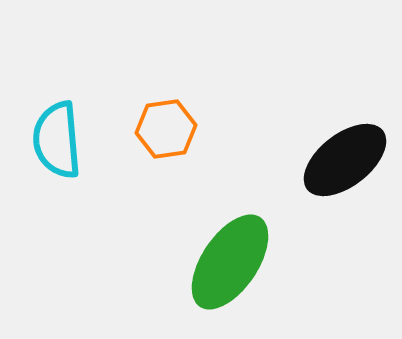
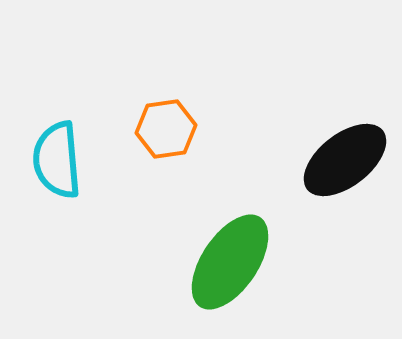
cyan semicircle: moved 20 px down
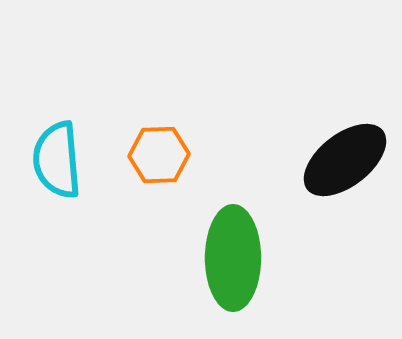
orange hexagon: moved 7 px left, 26 px down; rotated 6 degrees clockwise
green ellipse: moved 3 px right, 4 px up; rotated 34 degrees counterclockwise
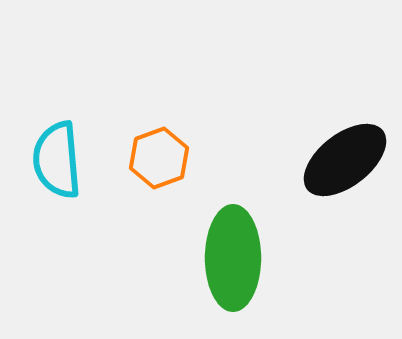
orange hexagon: moved 3 px down; rotated 18 degrees counterclockwise
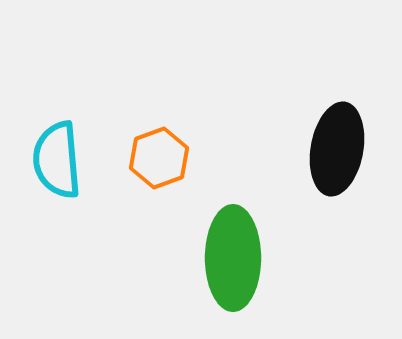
black ellipse: moved 8 px left, 11 px up; rotated 42 degrees counterclockwise
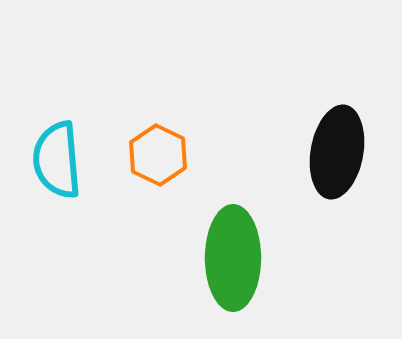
black ellipse: moved 3 px down
orange hexagon: moved 1 px left, 3 px up; rotated 14 degrees counterclockwise
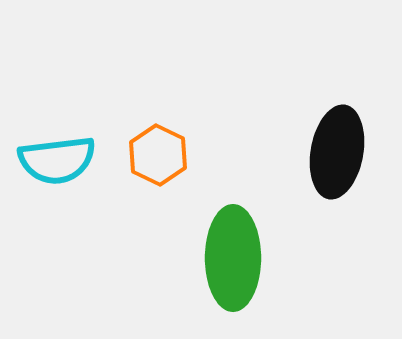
cyan semicircle: rotated 92 degrees counterclockwise
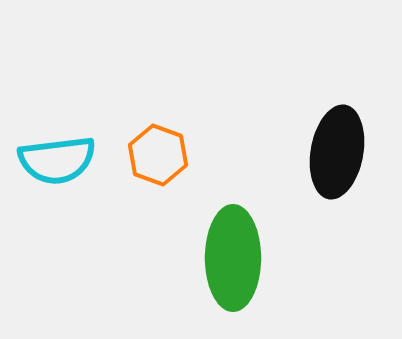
orange hexagon: rotated 6 degrees counterclockwise
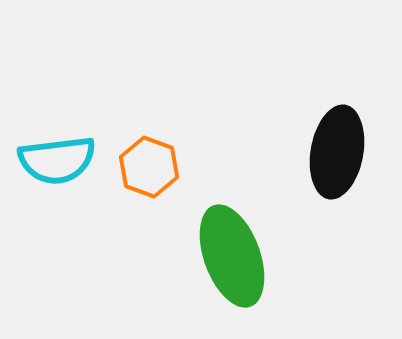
orange hexagon: moved 9 px left, 12 px down
green ellipse: moved 1 px left, 2 px up; rotated 20 degrees counterclockwise
